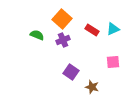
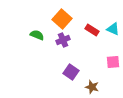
cyan triangle: rotated 48 degrees clockwise
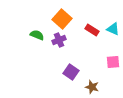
purple cross: moved 4 px left
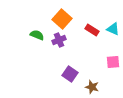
purple square: moved 1 px left, 2 px down
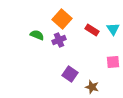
cyan triangle: rotated 32 degrees clockwise
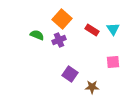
brown star: rotated 16 degrees counterclockwise
